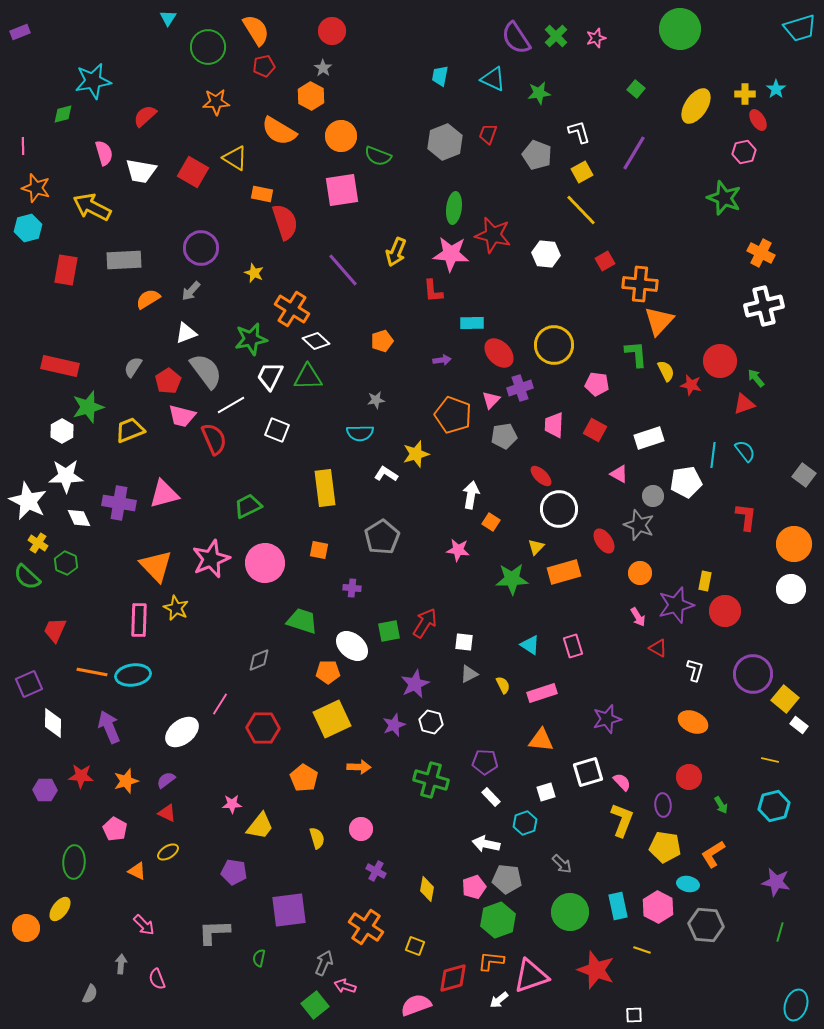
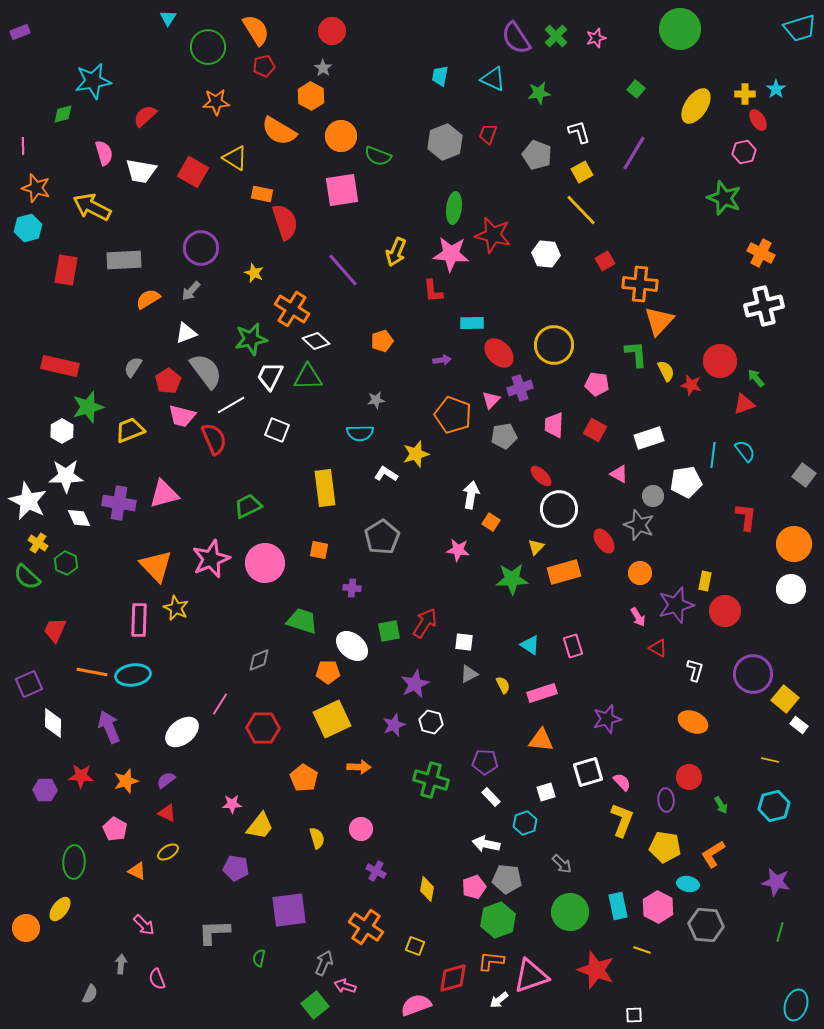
purple ellipse at (663, 805): moved 3 px right, 5 px up
purple pentagon at (234, 872): moved 2 px right, 4 px up
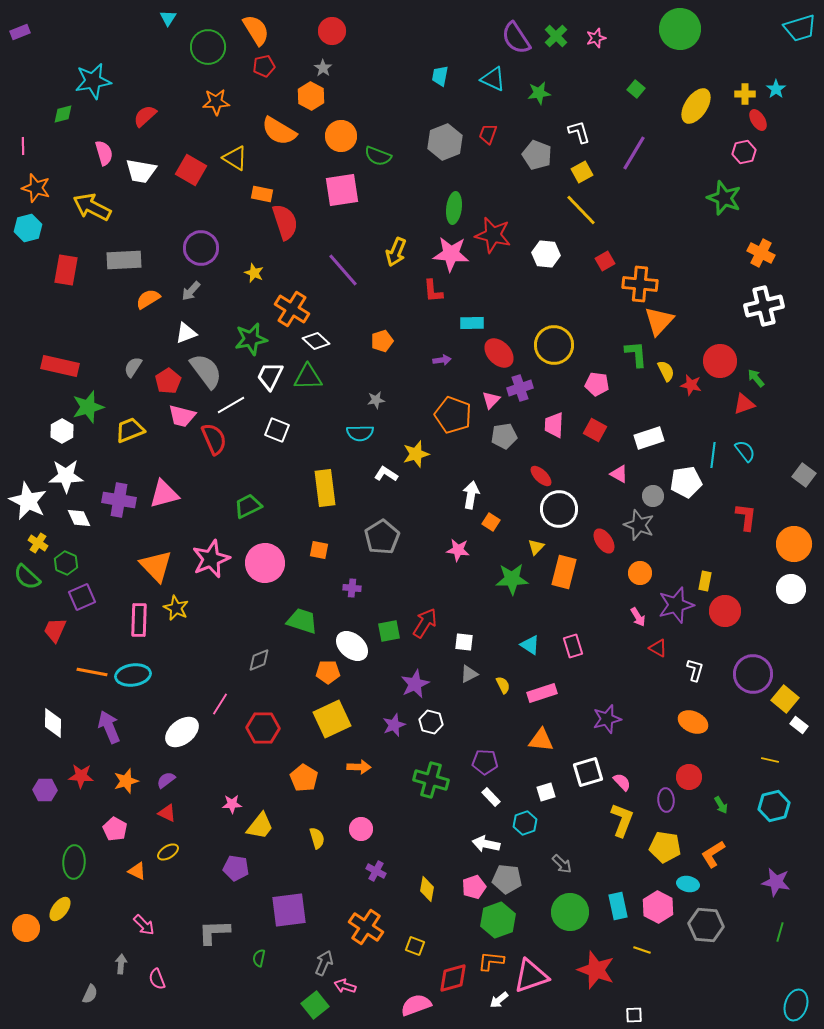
red square at (193, 172): moved 2 px left, 2 px up
purple cross at (119, 503): moved 3 px up
orange rectangle at (564, 572): rotated 60 degrees counterclockwise
purple square at (29, 684): moved 53 px right, 87 px up
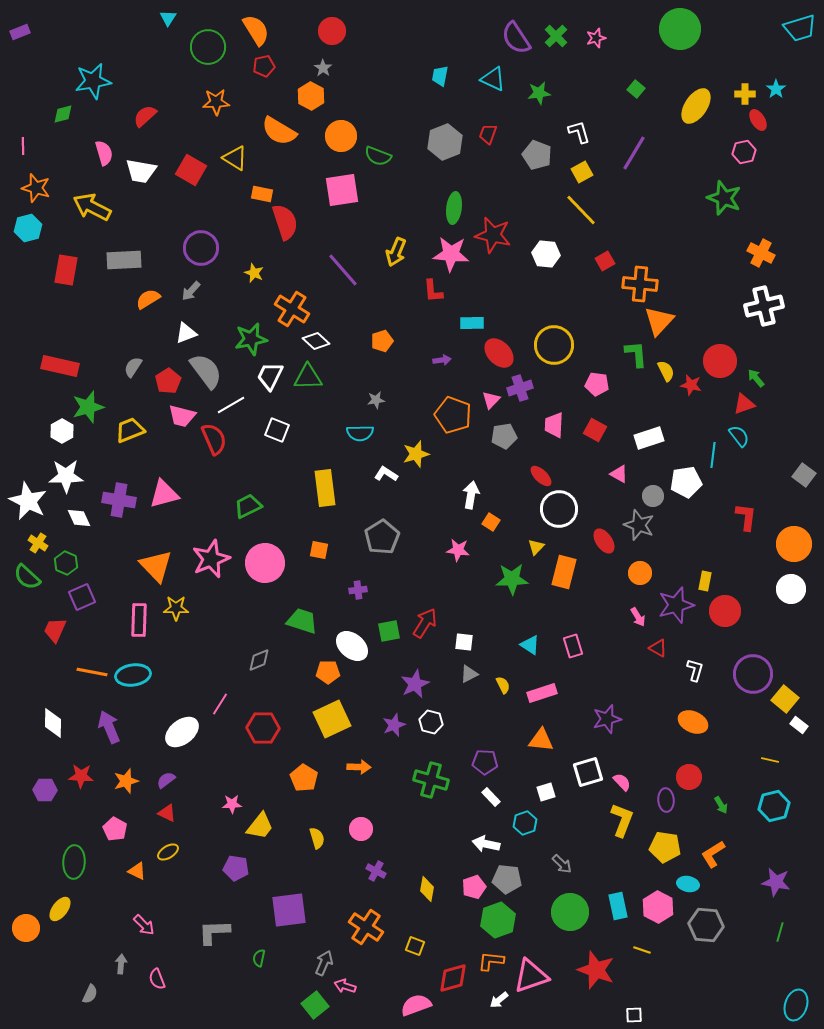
cyan semicircle at (745, 451): moved 6 px left, 15 px up
purple cross at (352, 588): moved 6 px right, 2 px down; rotated 12 degrees counterclockwise
yellow star at (176, 608): rotated 25 degrees counterclockwise
